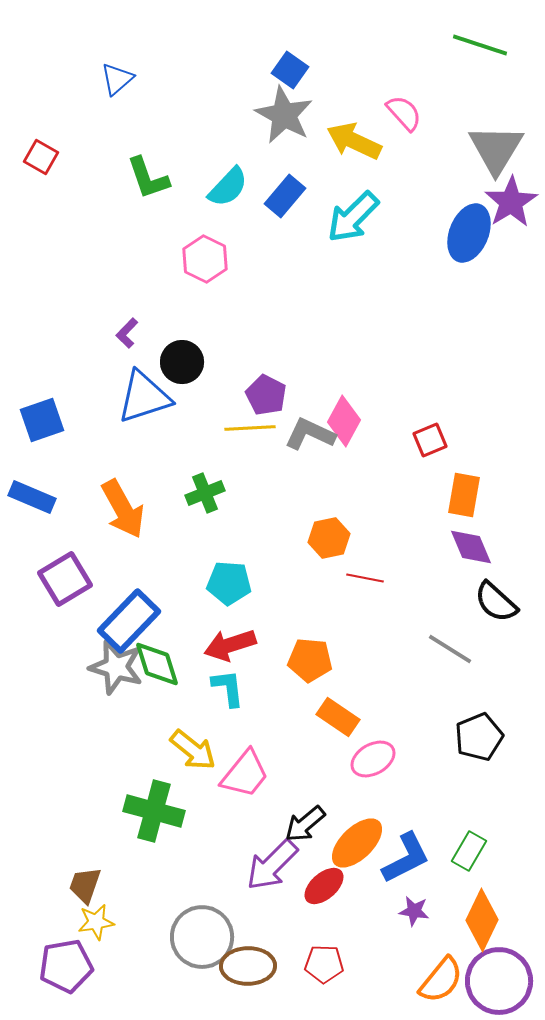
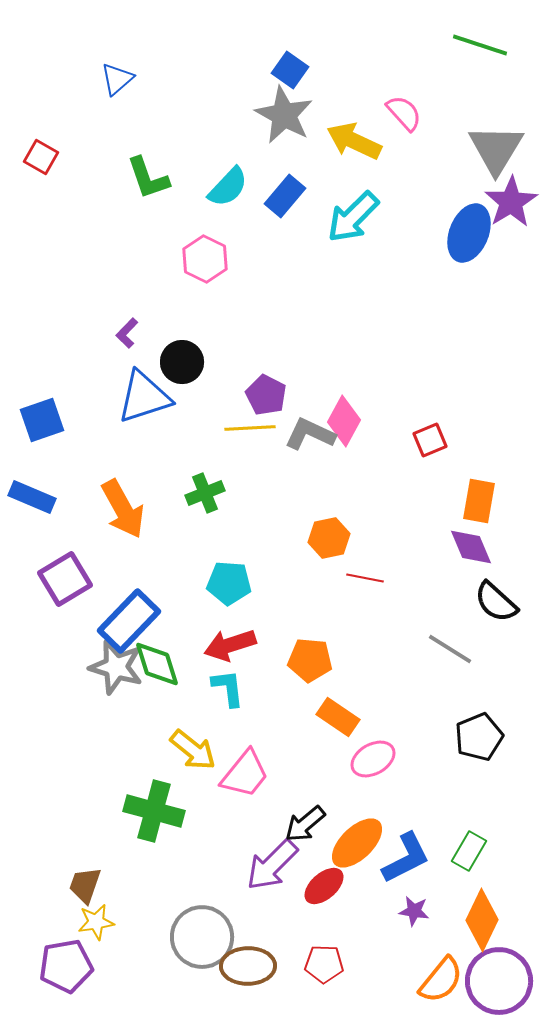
orange rectangle at (464, 495): moved 15 px right, 6 px down
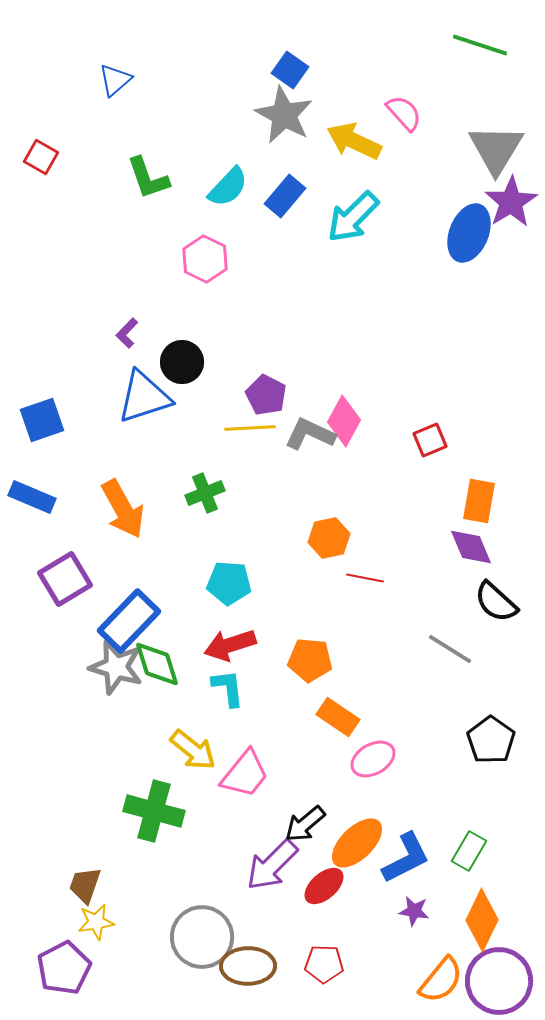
blue triangle at (117, 79): moved 2 px left, 1 px down
black pentagon at (479, 737): moved 12 px right, 3 px down; rotated 15 degrees counterclockwise
purple pentagon at (66, 966): moved 2 px left, 2 px down; rotated 18 degrees counterclockwise
